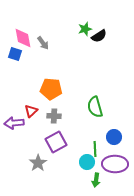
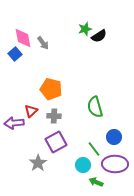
blue square: rotated 32 degrees clockwise
orange pentagon: rotated 10 degrees clockwise
green line: moved 1 px left; rotated 35 degrees counterclockwise
cyan circle: moved 4 px left, 3 px down
green arrow: moved 2 px down; rotated 104 degrees clockwise
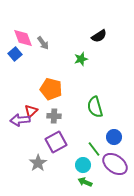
green star: moved 4 px left, 30 px down
pink diamond: rotated 10 degrees counterclockwise
purple arrow: moved 6 px right, 3 px up
purple ellipse: rotated 35 degrees clockwise
green arrow: moved 11 px left
